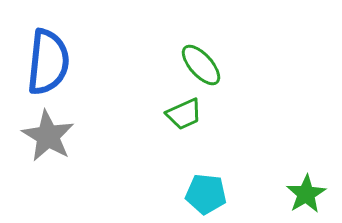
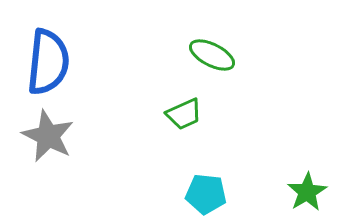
green ellipse: moved 11 px right, 10 px up; rotated 21 degrees counterclockwise
gray star: rotated 4 degrees counterclockwise
green star: moved 1 px right, 2 px up
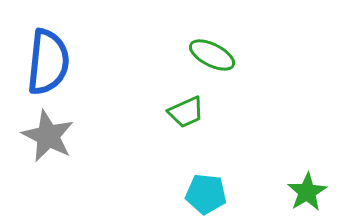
green trapezoid: moved 2 px right, 2 px up
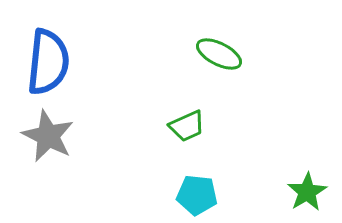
green ellipse: moved 7 px right, 1 px up
green trapezoid: moved 1 px right, 14 px down
cyan pentagon: moved 9 px left, 1 px down
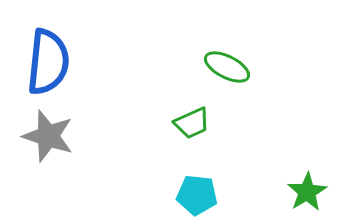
green ellipse: moved 8 px right, 13 px down
green trapezoid: moved 5 px right, 3 px up
gray star: rotated 8 degrees counterclockwise
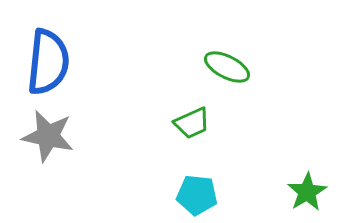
gray star: rotated 6 degrees counterclockwise
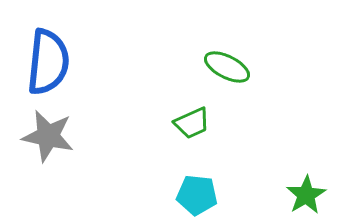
green star: moved 1 px left, 3 px down
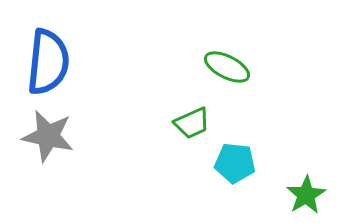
cyan pentagon: moved 38 px right, 32 px up
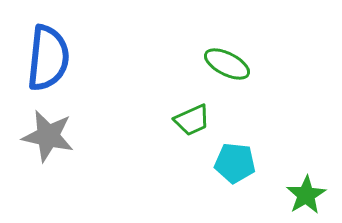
blue semicircle: moved 4 px up
green ellipse: moved 3 px up
green trapezoid: moved 3 px up
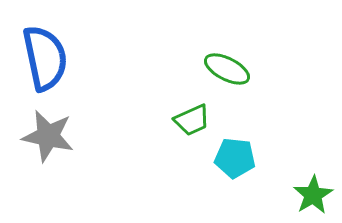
blue semicircle: moved 3 px left; rotated 18 degrees counterclockwise
green ellipse: moved 5 px down
cyan pentagon: moved 5 px up
green star: moved 7 px right
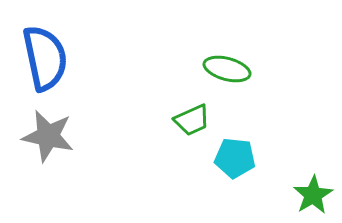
green ellipse: rotated 12 degrees counterclockwise
